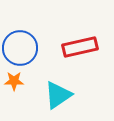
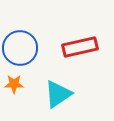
orange star: moved 3 px down
cyan triangle: moved 1 px up
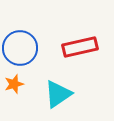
orange star: rotated 18 degrees counterclockwise
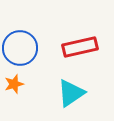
cyan triangle: moved 13 px right, 1 px up
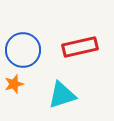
blue circle: moved 3 px right, 2 px down
cyan triangle: moved 9 px left, 2 px down; rotated 16 degrees clockwise
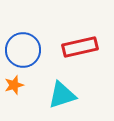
orange star: moved 1 px down
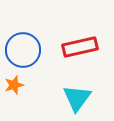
cyan triangle: moved 15 px right, 3 px down; rotated 36 degrees counterclockwise
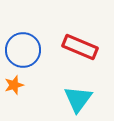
red rectangle: rotated 36 degrees clockwise
cyan triangle: moved 1 px right, 1 px down
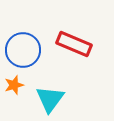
red rectangle: moved 6 px left, 3 px up
cyan triangle: moved 28 px left
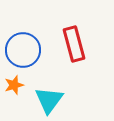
red rectangle: rotated 52 degrees clockwise
cyan triangle: moved 1 px left, 1 px down
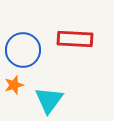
red rectangle: moved 1 px right, 5 px up; rotated 72 degrees counterclockwise
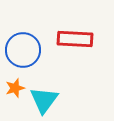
orange star: moved 1 px right, 3 px down
cyan triangle: moved 5 px left
